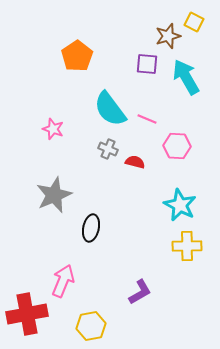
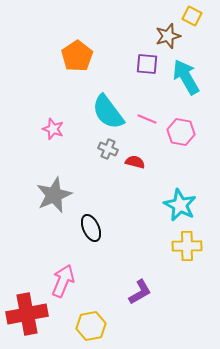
yellow square: moved 2 px left, 6 px up
cyan semicircle: moved 2 px left, 3 px down
pink hexagon: moved 4 px right, 14 px up; rotated 8 degrees clockwise
black ellipse: rotated 36 degrees counterclockwise
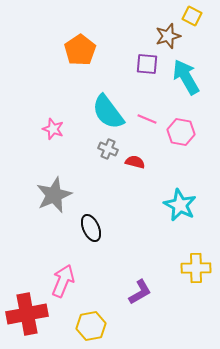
orange pentagon: moved 3 px right, 6 px up
yellow cross: moved 9 px right, 22 px down
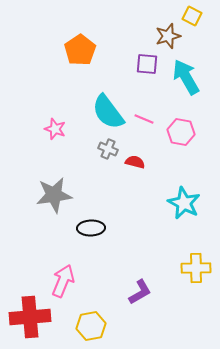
pink line: moved 3 px left
pink star: moved 2 px right
gray star: rotated 15 degrees clockwise
cyan star: moved 4 px right, 2 px up
black ellipse: rotated 68 degrees counterclockwise
red cross: moved 3 px right, 3 px down; rotated 6 degrees clockwise
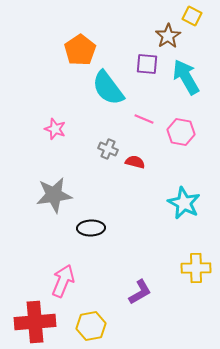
brown star: rotated 15 degrees counterclockwise
cyan semicircle: moved 24 px up
red cross: moved 5 px right, 5 px down
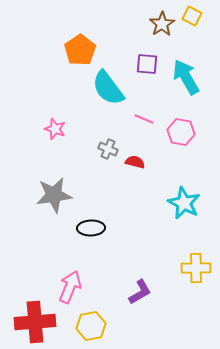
brown star: moved 6 px left, 12 px up
pink arrow: moved 7 px right, 6 px down
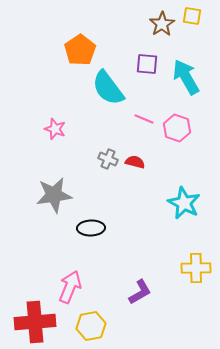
yellow square: rotated 18 degrees counterclockwise
pink hexagon: moved 4 px left, 4 px up; rotated 8 degrees clockwise
gray cross: moved 10 px down
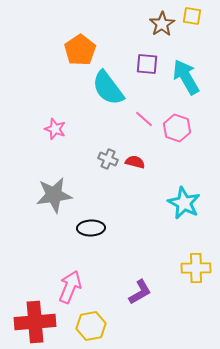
pink line: rotated 18 degrees clockwise
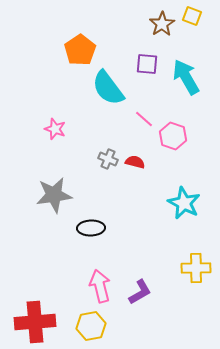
yellow square: rotated 12 degrees clockwise
pink hexagon: moved 4 px left, 8 px down
pink arrow: moved 30 px right, 1 px up; rotated 36 degrees counterclockwise
